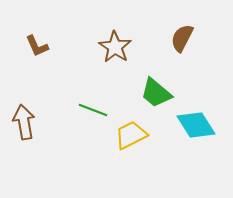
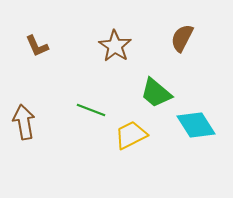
brown star: moved 1 px up
green line: moved 2 px left
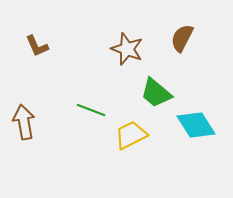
brown star: moved 12 px right, 3 px down; rotated 12 degrees counterclockwise
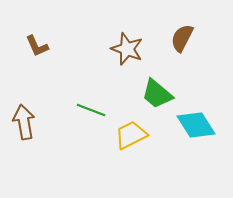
green trapezoid: moved 1 px right, 1 px down
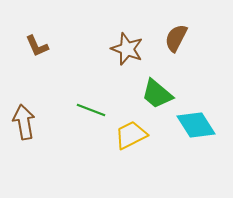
brown semicircle: moved 6 px left
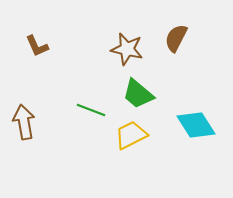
brown star: rotated 8 degrees counterclockwise
green trapezoid: moved 19 px left
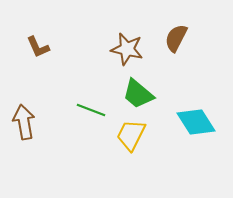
brown L-shape: moved 1 px right, 1 px down
cyan diamond: moved 3 px up
yellow trapezoid: rotated 36 degrees counterclockwise
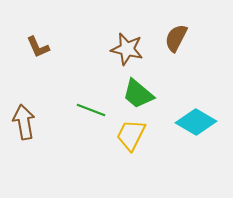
cyan diamond: rotated 27 degrees counterclockwise
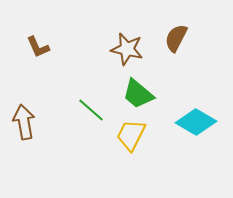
green line: rotated 20 degrees clockwise
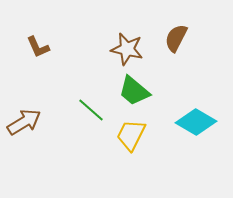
green trapezoid: moved 4 px left, 3 px up
brown arrow: rotated 68 degrees clockwise
